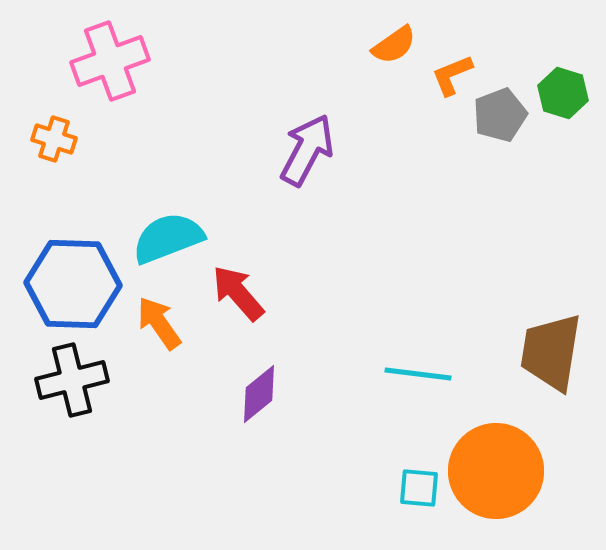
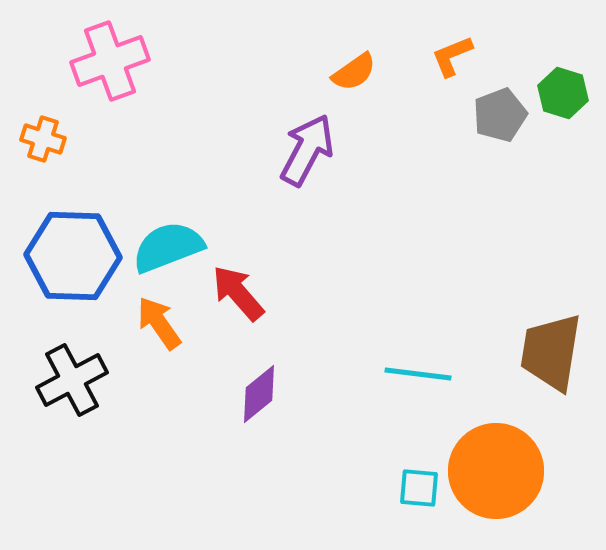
orange semicircle: moved 40 px left, 27 px down
orange L-shape: moved 19 px up
orange cross: moved 11 px left
cyan semicircle: moved 9 px down
blue hexagon: moved 28 px up
black cross: rotated 14 degrees counterclockwise
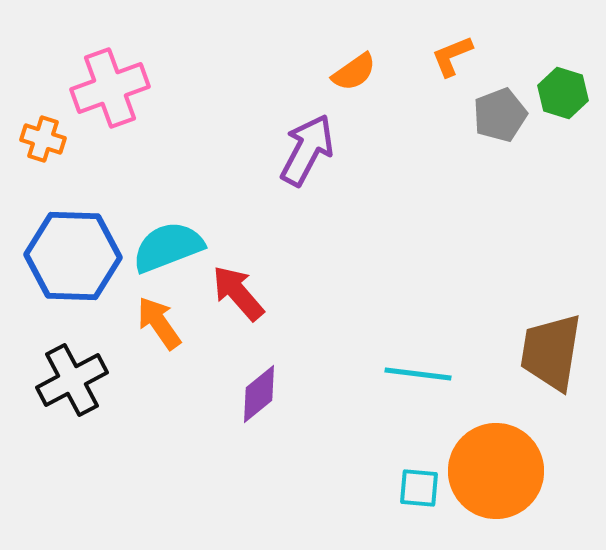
pink cross: moved 27 px down
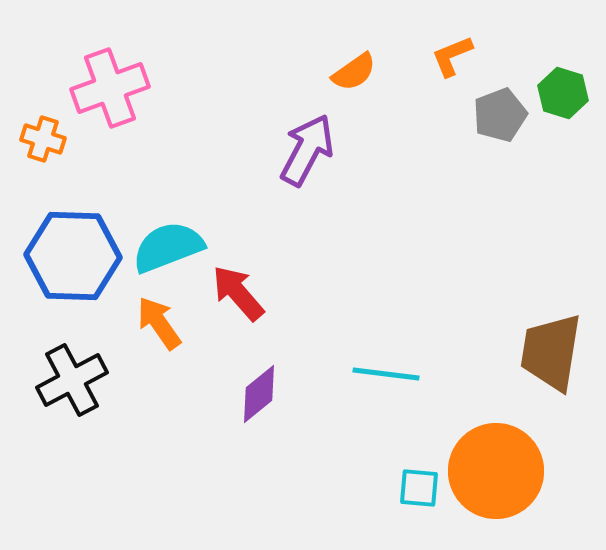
cyan line: moved 32 px left
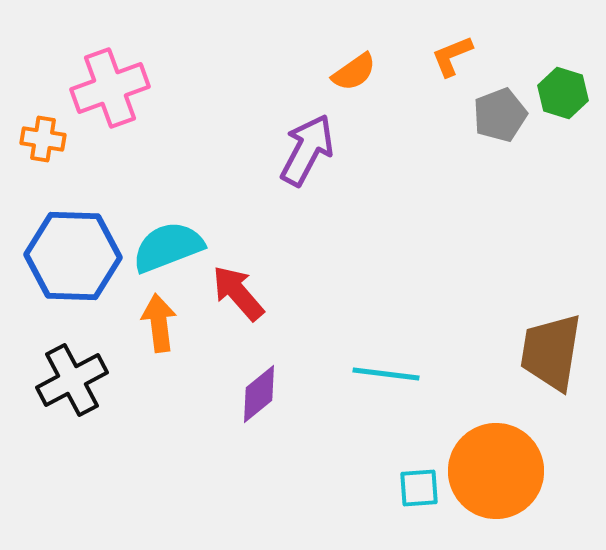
orange cross: rotated 9 degrees counterclockwise
orange arrow: rotated 28 degrees clockwise
cyan square: rotated 9 degrees counterclockwise
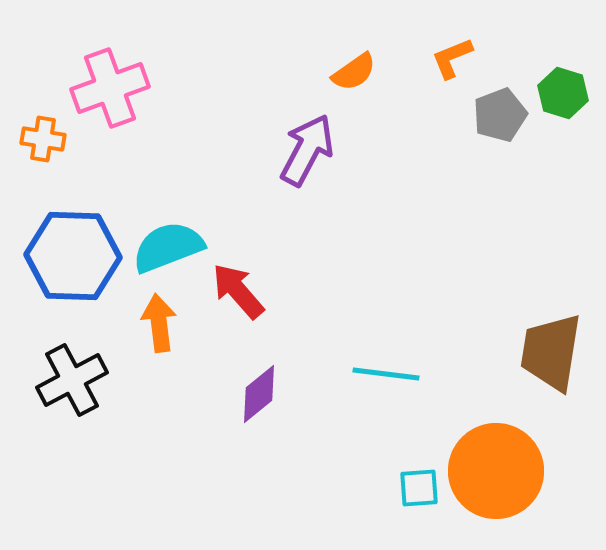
orange L-shape: moved 2 px down
red arrow: moved 2 px up
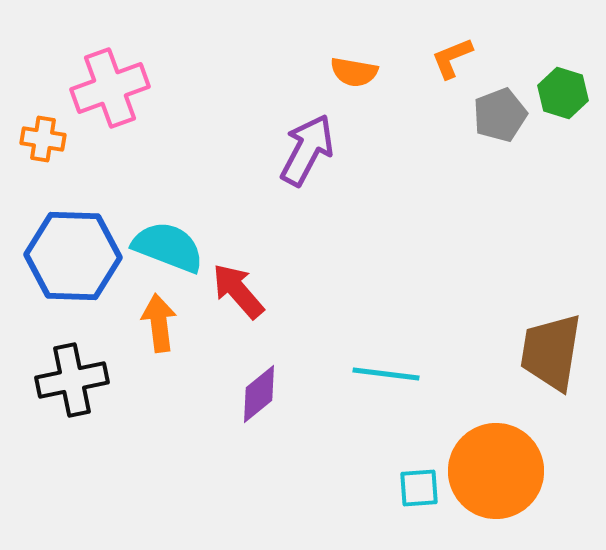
orange semicircle: rotated 45 degrees clockwise
cyan semicircle: rotated 42 degrees clockwise
black cross: rotated 16 degrees clockwise
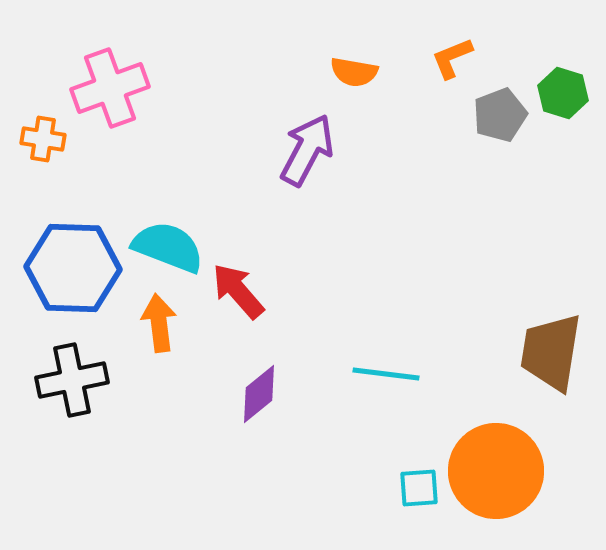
blue hexagon: moved 12 px down
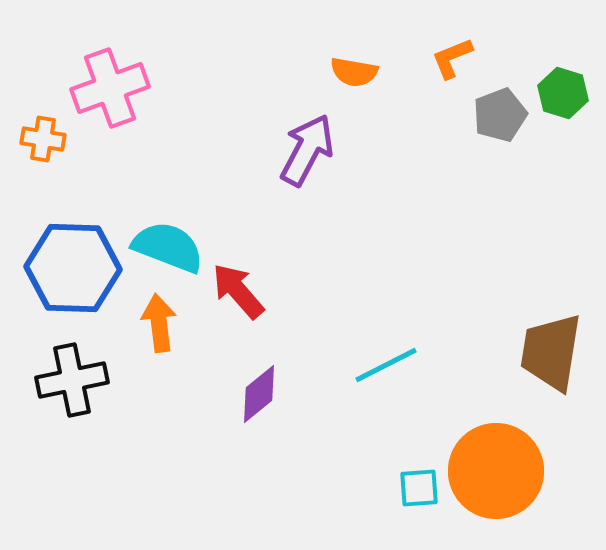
cyan line: moved 9 px up; rotated 34 degrees counterclockwise
